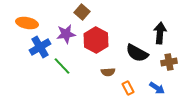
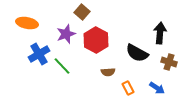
purple star: rotated 12 degrees counterclockwise
blue cross: moved 1 px left, 7 px down
brown cross: rotated 28 degrees clockwise
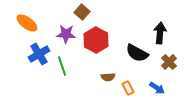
orange ellipse: rotated 25 degrees clockwise
purple star: rotated 24 degrees clockwise
brown cross: rotated 28 degrees clockwise
green line: rotated 24 degrees clockwise
brown semicircle: moved 5 px down
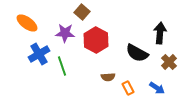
purple star: moved 1 px left, 1 px up
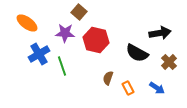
brown square: moved 3 px left
black arrow: rotated 75 degrees clockwise
red hexagon: rotated 15 degrees counterclockwise
brown semicircle: moved 1 px down; rotated 112 degrees clockwise
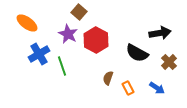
purple star: moved 3 px right, 1 px down; rotated 24 degrees clockwise
red hexagon: rotated 15 degrees clockwise
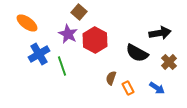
red hexagon: moved 1 px left
brown semicircle: moved 3 px right
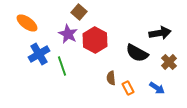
brown semicircle: rotated 24 degrees counterclockwise
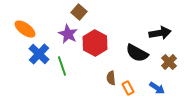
orange ellipse: moved 2 px left, 6 px down
red hexagon: moved 3 px down
blue cross: rotated 15 degrees counterclockwise
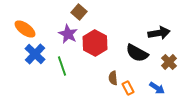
black arrow: moved 1 px left
blue cross: moved 4 px left
brown semicircle: moved 2 px right
